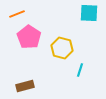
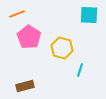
cyan square: moved 2 px down
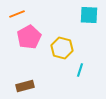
pink pentagon: rotated 10 degrees clockwise
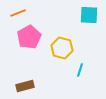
orange line: moved 1 px right, 1 px up
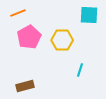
yellow hexagon: moved 8 px up; rotated 15 degrees counterclockwise
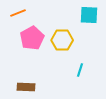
pink pentagon: moved 3 px right, 1 px down
brown rectangle: moved 1 px right, 1 px down; rotated 18 degrees clockwise
